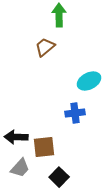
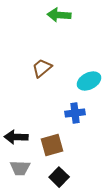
green arrow: rotated 85 degrees counterclockwise
brown trapezoid: moved 3 px left, 21 px down
brown square: moved 8 px right, 2 px up; rotated 10 degrees counterclockwise
gray trapezoid: rotated 50 degrees clockwise
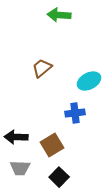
brown square: rotated 15 degrees counterclockwise
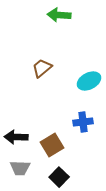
blue cross: moved 8 px right, 9 px down
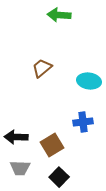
cyan ellipse: rotated 35 degrees clockwise
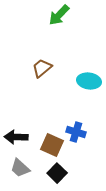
green arrow: rotated 50 degrees counterclockwise
blue cross: moved 7 px left, 10 px down; rotated 24 degrees clockwise
brown square: rotated 35 degrees counterclockwise
gray trapezoid: rotated 40 degrees clockwise
black square: moved 2 px left, 4 px up
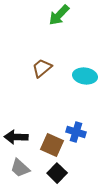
cyan ellipse: moved 4 px left, 5 px up
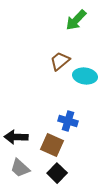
green arrow: moved 17 px right, 5 px down
brown trapezoid: moved 18 px right, 7 px up
blue cross: moved 8 px left, 11 px up
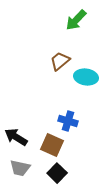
cyan ellipse: moved 1 px right, 1 px down
black arrow: rotated 30 degrees clockwise
gray trapezoid: rotated 30 degrees counterclockwise
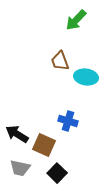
brown trapezoid: rotated 70 degrees counterclockwise
black arrow: moved 1 px right, 3 px up
brown square: moved 8 px left
